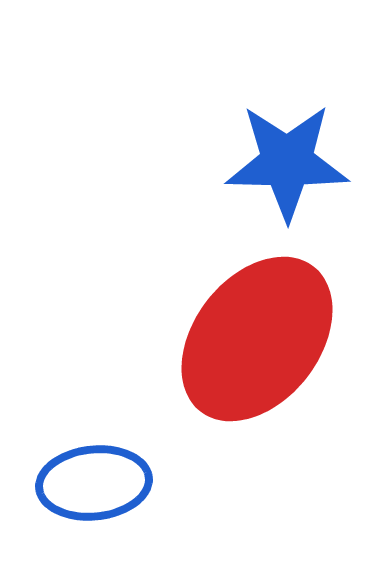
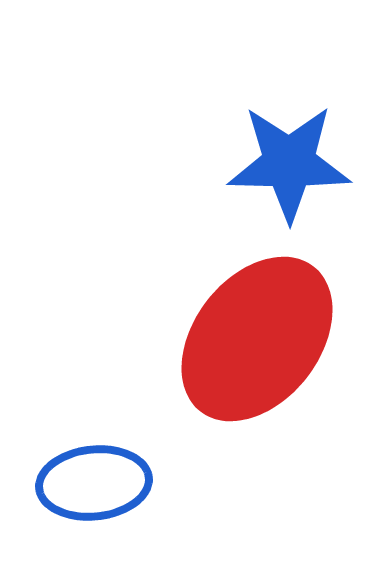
blue star: moved 2 px right, 1 px down
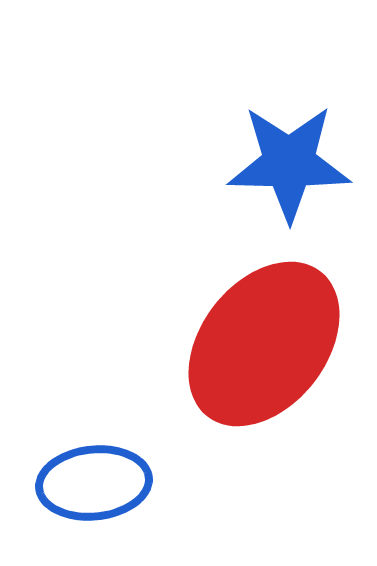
red ellipse: moved 7 px right, 5 px down
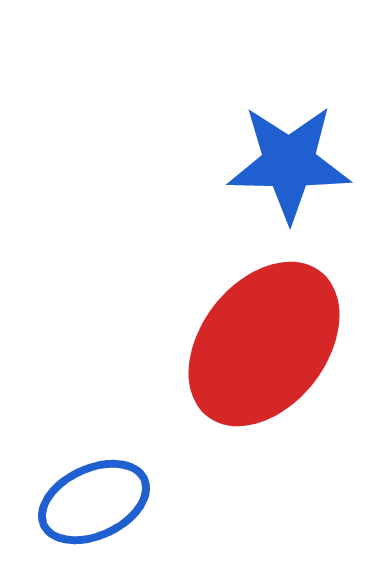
blue ellipse: moved 19 px down; rotated 19 degrees counterclockwise
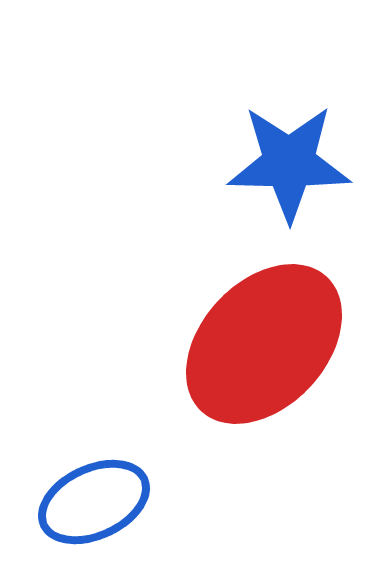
red ellipse: rotated 5 degrees clockwise
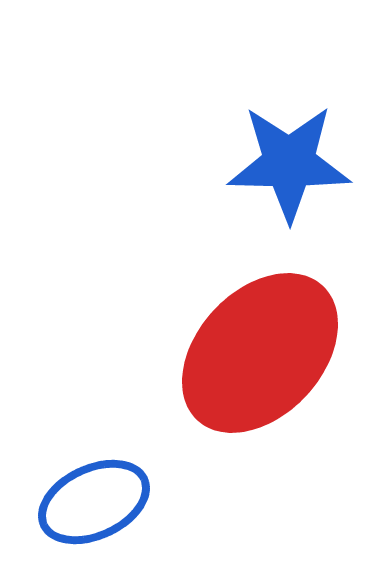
red ellipse: moved 4 px left, 9 px down
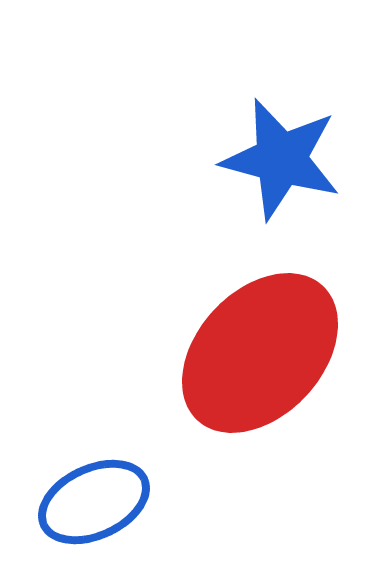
blue star: moved 8 px left, 4 px up; rotated 14 degrees clockwise
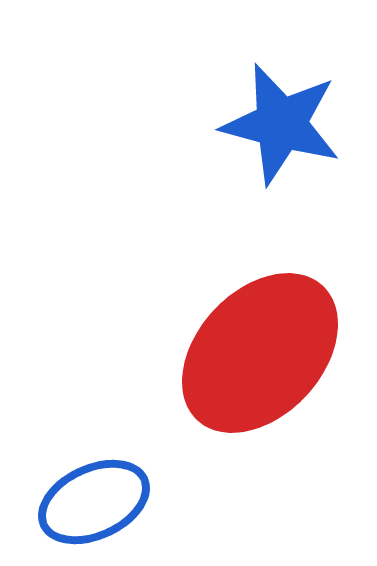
blue star: moved 35 px up
